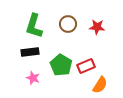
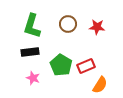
green L-shape: moved 2 px left
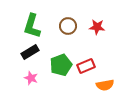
brown circle: moved 2 px down
black rectangle: rotated 24 degrees counterclockwise
green pentagon: rotated 20 degrees clockwise
pink star: moved 2 px left
orange semicircle: moved 5 px right; rotated 48 degrees clockwise
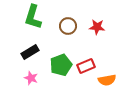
green L-shape: moved 1 px right, 9 px up
orange semicircle: moved 2 px right, 5 px up
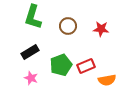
red star: moved 4 px right, 2 px down
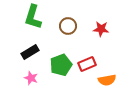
red rectangle: moved 1 px right, 2 px up
